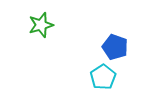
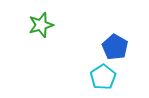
blue pentagon: rotated 10 degrees clockwise
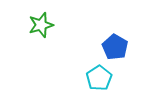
cyan pentagon: moved 4 px left, 1 px down
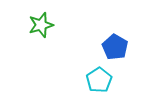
cyan pentagon: moved 2 px down
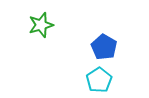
blue pentagon: moved 11 px left
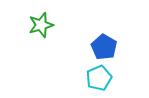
cyan pentagon: moved 2 px up; rotated 10 degrees clockwise
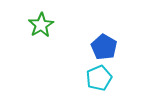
green star: rotated 15 degrees counterclockwise
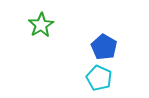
cyan pentagon: rotated 25 degrees counterclockwise
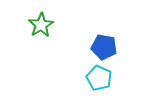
blue pentagon: rotated 20 degrees counterclockwise
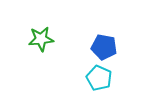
green star: moved 14 px down; rotated 25 degrees clockwise
